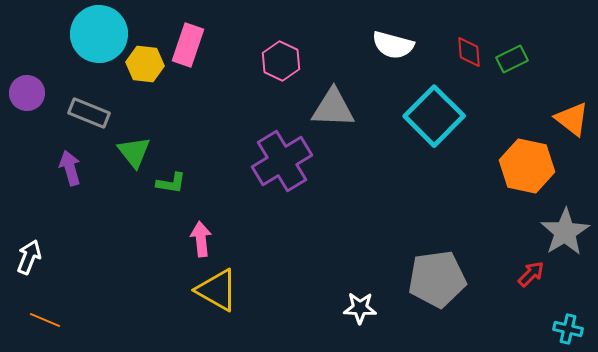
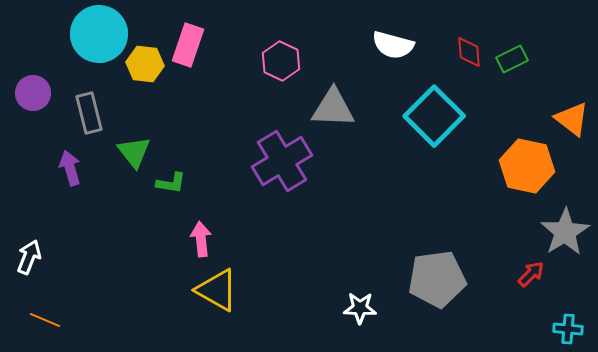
purple circle: moved 6 px right
gray rectangle: rotated 54 degrees clockwise
cyan cross: rotated 8 degrees counterclockwise
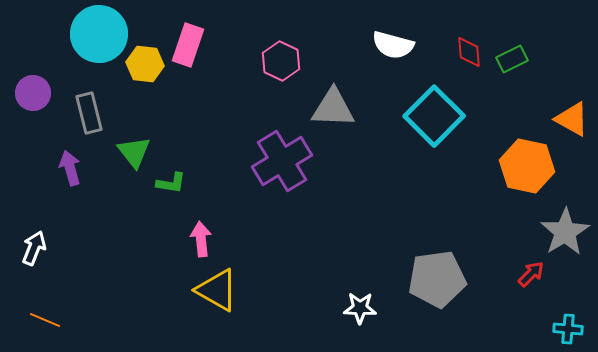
orange triangle: rotated 9 degrees counterclockwise
white arrow: moved 5 px right, 9 px up
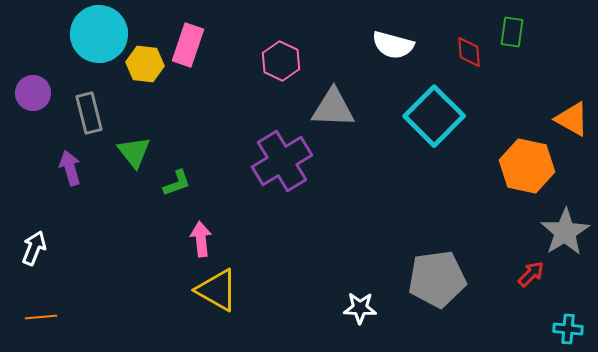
green rectangle: moved 27 px up; rotated 56 degrees counterclockwise
green L-shape: moved 6 px right; rotated 28 degrees counterclockwise
orange line: moved 4 px left, 3 px up; rotated 28 degrees counterclockwise
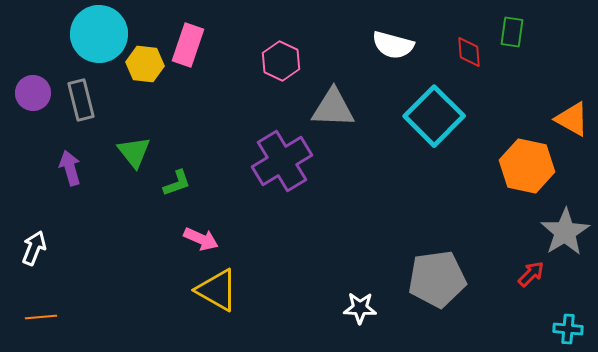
gray rectangle: moved 8 px left, 13 px up
pink arrow: rotated 120 degrees clockwise
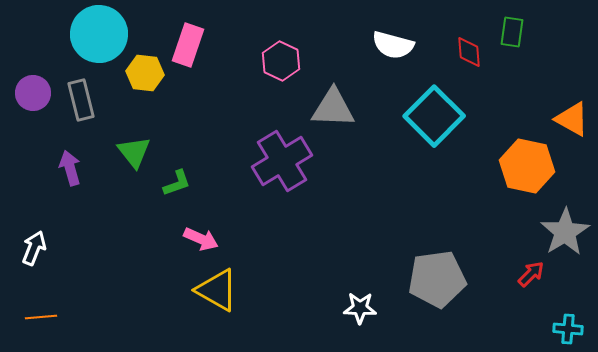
yellow hexagon: moved 9 px down
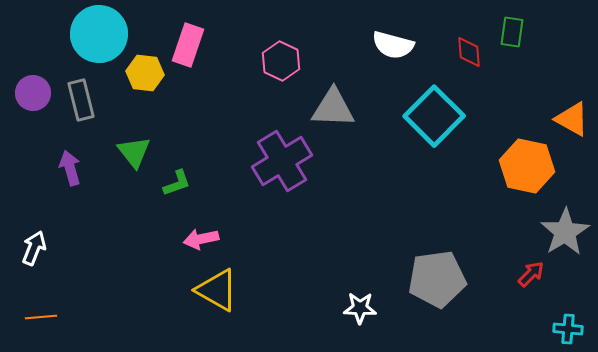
pink arrow: rotated 144 degrees clockwise
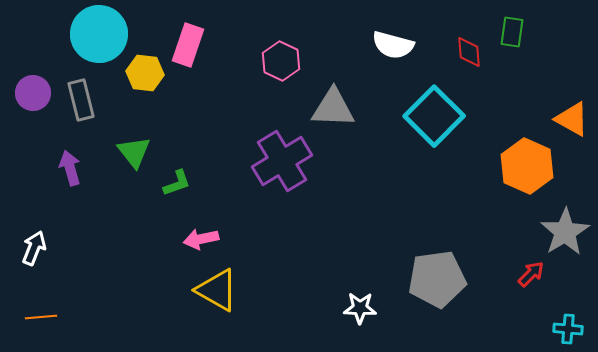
orange hexagon: rotated 12 degrees clockwise
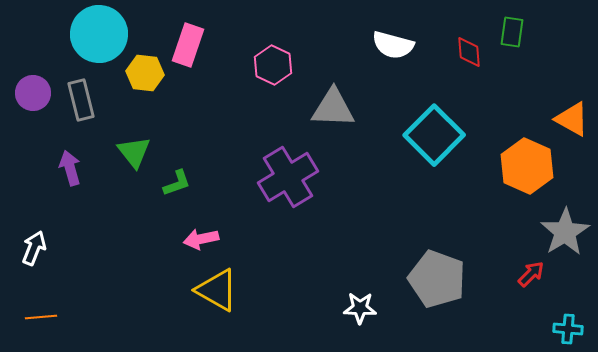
pink hexagon: moved 8 px left, 4 px down
cyan square: moved 19 px down
purple cross: moved 6 px right, 16 px down
gray pentagon: rotated 28 degrees clockwise
